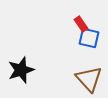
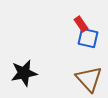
blue square: moved 1 px left
black star: moved 3 px right, 3 px down; rotated 8 degrees clockwise
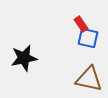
black star: moved 15 px up
brown triangle: rotated 36 degrees counterclockwise
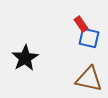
blue square: moved 1 px right
black star: moved 1 px right; rotated 20 degrees counterclockwise
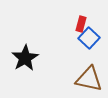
red rectangle: rotated 49 degrees clockwise
blue square: rotated 30 degrees clockwise
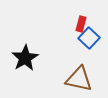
brown triangle: moved 10 px left
